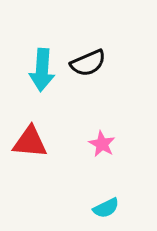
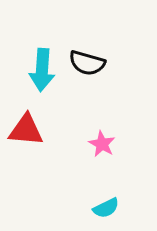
black semicircle: moved 1 px left; rotated 39 degrees clockwise
red triangle: moved 4 px left, 12 px up
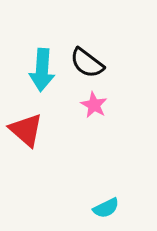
black semicircle: rotated 21 degrees clockwise
red triangle: rotated 36 degrees clockwise
pink star: moved 8 px left, 39 px up
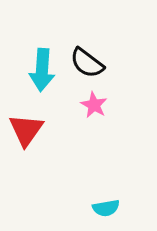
red triangle: rotated 24 degrees clockwise
cyan semicircle: rotated 16 degrees clockwise
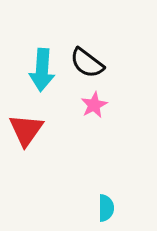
pink star: rotated 16 degrees clockwise
cyan semicircle: rotated 80 degrees counterclockwise
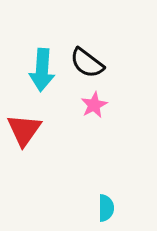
red triangle: moved 2 px left
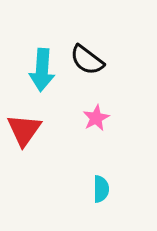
black semicircle: moved 3 px up
pink star: moved 2 px right, 13 px down
cyan semicircle: moved 5 px left, 19 px up
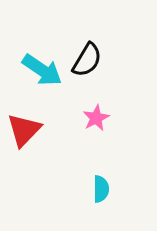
black semicircle: rotated 96 degrees counterclockwise
cyan arrow: rotated 60 degrees counterclockwise
red triangle: rotated 9 degrees clockwise
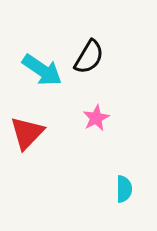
black semicircle: moved 2 px right, 3 px up
red triangle: moved 3 px right, 3 px down
cyan semicircle: moved 23 px right
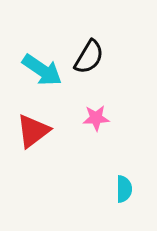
pink star: rotated 24 degrees clockwise
red triangle: moved 6 px right, 2 px up; rotated 9 degrees clockwise
